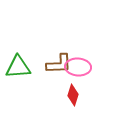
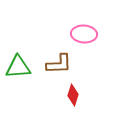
pink ellipse: moved 6 px right, 33 px up
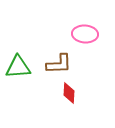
pink ellipse: moved 1 px right
red diamond: moved 4 px left, 2 px up; rotated 15 degrees counterclockwise
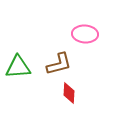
brown L-shape: rotated 12 degrees counterclockwise
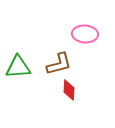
red diamond: moved 3 px up
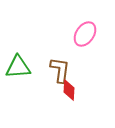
pink ellipse: rotated 60 degrees counterclockwise
brown L-shape: moved 1 px right, 6 px down; rotated 68 degrees counterclockwise
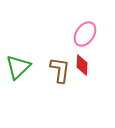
green triangle: rotated 40 degrees counterclockwise
red diamond: moved 13 px right, 25 px up
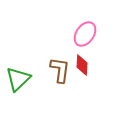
green triangle: moved 12 px down
